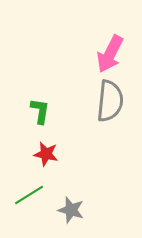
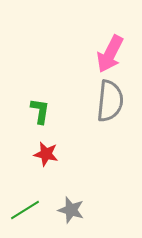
green line: moved 4 px left, 15 px down
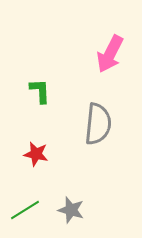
gray semicircle: moved 12 px left, 23 px down
green L-shape: moved 20 px up; rotated 12 degrees counterclockwise
red star: moved 10 px left
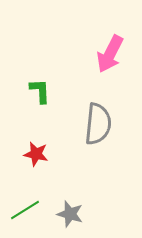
gray star: moved 1 px left, 4 px down
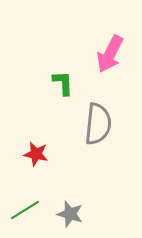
green L-shape: moved 23 px right, 8 px up
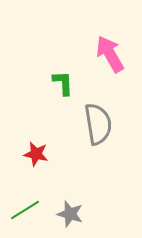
pink arrow: rotated 123 degrees clockwise
gray semicircle: rotated 15 degrees counterclockwise
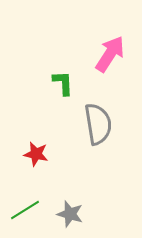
pink arrow: rotated 63 degrees clockwise
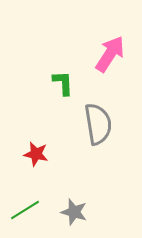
gray star: moved 4 px right, 2 px up
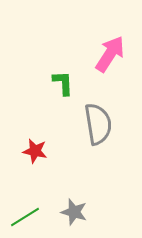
red star: moved 1 px left, 3 px up
green line: moved 7 px down
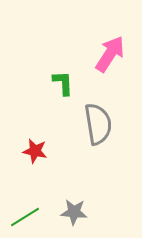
gray star: rotated 12 degrees counterclockwise
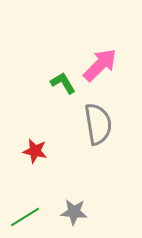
pink arrow: moved 10 px left, 11 px down; rotated 12 degrees clockwise
green L-shape: rotated 28 degrees counterclockwise
